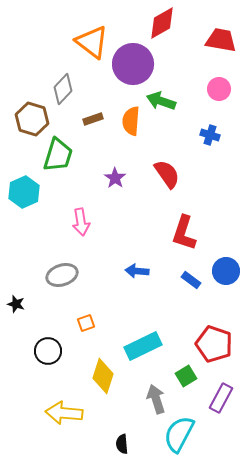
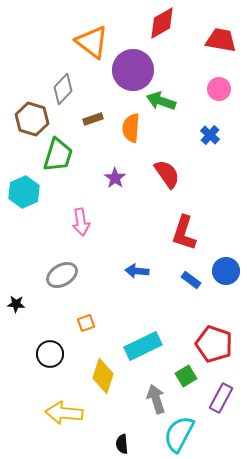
purple circle: moved 6 px down
orange semicircle: moved 7 px down
blue cross: rotated 24 degrees clockwise
gray ellipse: rotated 12 degrees counterclockwise
black star: rotated 12 degrees counterclockwise
black circle: moved 2 px right, 3 px down
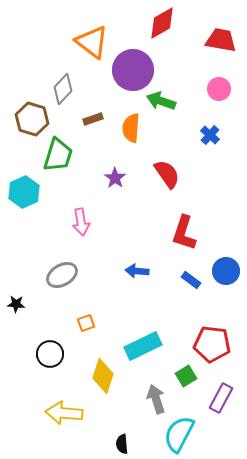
red pentagon: moved 2 px left; rotated 12 degrees counterclockwise
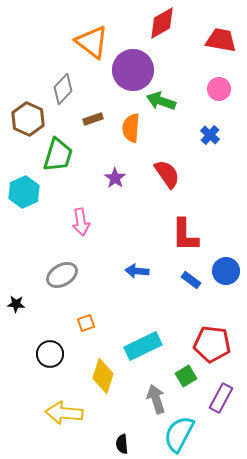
brown hexagon: moved 4 px left; rotated 8 degrees clockwise
red L-shape: moved 1 px right, 2 px down; rotated 18 degrees counterclockwise
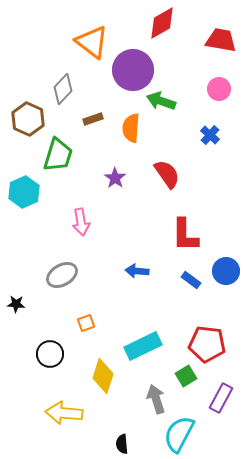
red pentagon: moved 5 px left
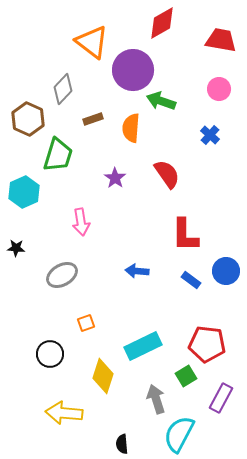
black star: moved 56 px up
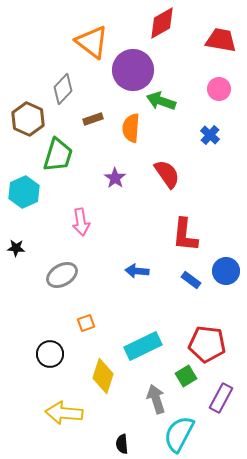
red L-shape: rotated 6 degrees clockwise
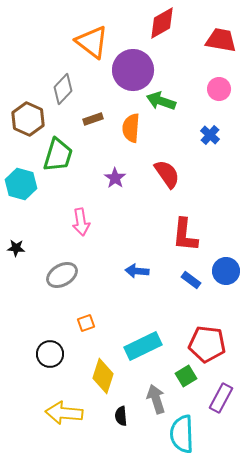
cyan hexagon: moved 3 px left, 8 px up; rotated 20 degrees counterclockwise
cyan semicircle: moved 3 px right; rotated 30 degrees counterclockwise
black semicircle: moved 1 px left, 28 px up
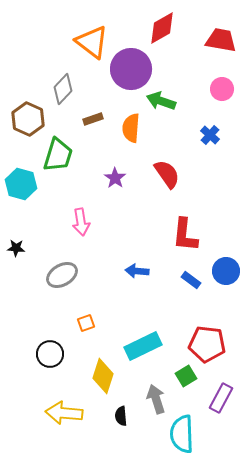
red diamond: moved 5 px down
purple circle: moved 2 px left, 1 px up
pink circle: moved 3 px right
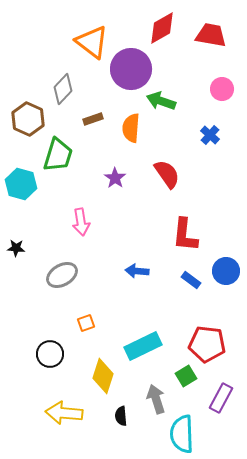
red trapezoid: moved 10 px left, 5 px up
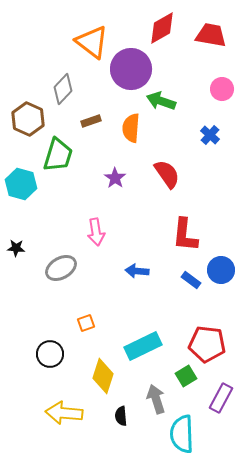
brown rectangle: moved 2 px left, 2 px down
pink arrow: moved 15 px right, 10 px down
blue circle: moved 5 px left, 1 px up
gray ellipse: moved 1 px left, 7 px up
